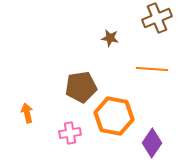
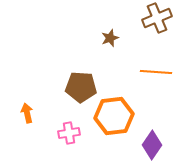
brown star: rotated 30 degrees counterclockwise
orange line: moved 4 px right, 3 px down
brown pentagon: rotated 12 degrees clockwise
orange hexagon: rotated 18 degrees counterclockwise
pink cross: moved 1 px left
purple diamond: moved 2 px down
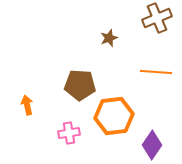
brown star: moved 1 px left
brown pentagon: moved 1 px left, 2 px up
orange arrow: moved 8 px up
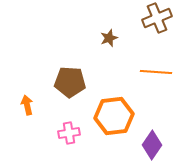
brown pentagon: moved 10 px left, 3 px up
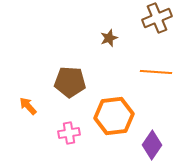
orange arrow: moved 1 px right, 1 px down; rotated 30 degrees counterclockwise
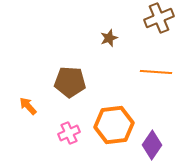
brown cross: moved 2 px right
orange hexagon: moved 9 px down
pink cross: rotated 15 degrees counterclockwise
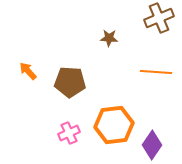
brown star: rotated 24 degrees clockwise
orange arrow: moved 35 px up
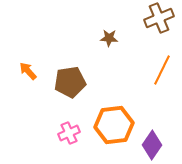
orange line: moved 6 px right, 2 px up; rotated 68 degrees counterclockwise
brown pentagon: rotated 12 degrees counterclockwise
